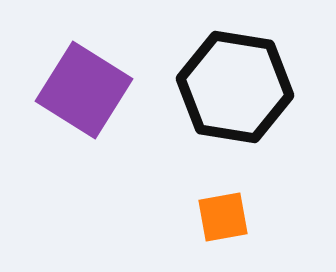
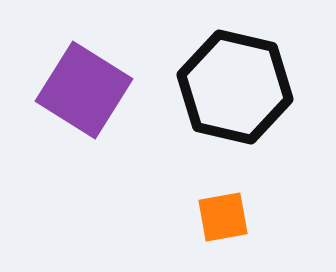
black hexagon: rotated 4 degrees clockwise
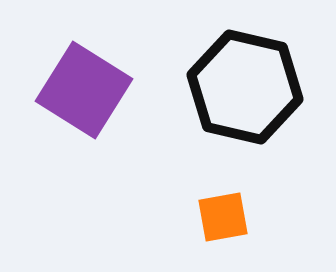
black hexagon: moved 10 px right
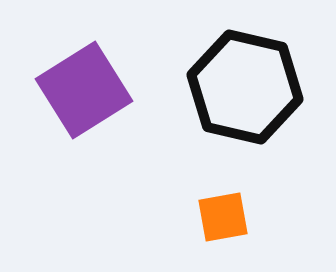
purple square: rotated 26 degrees clockwise
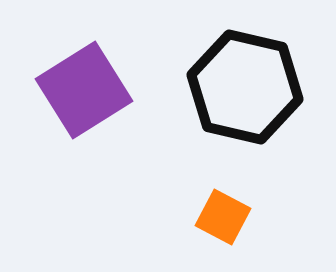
orange square: rotated 38 degrees clockwise
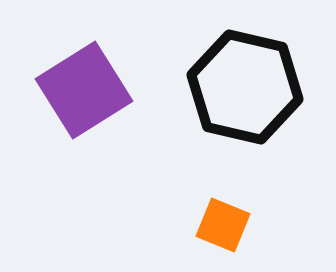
orange square: moved 8 px down; rotated 6 degrees counterclockwise
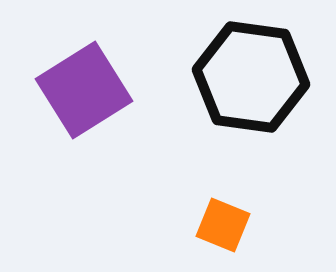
black hexagon: moved 6 px right, 10 px up; rotated 5 degrees counterclockwise
